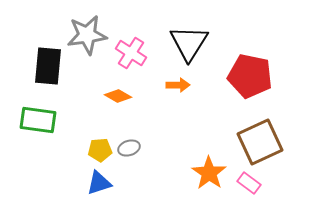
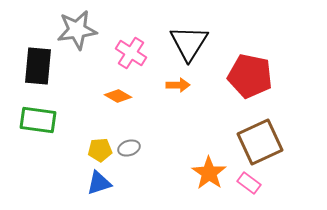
gray star: moved 10 px left, 5 px up
black rectangle: moved 10 px left
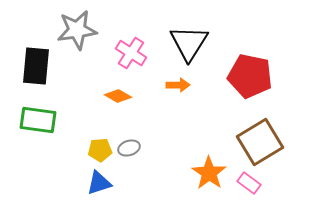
black rectangle: moved 2 px left
brown square: rotated 6 degrees counterclockwise
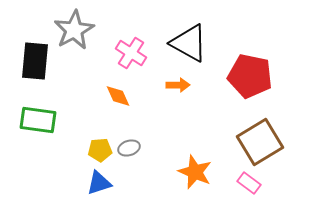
gray star: moved 3 px left; rotated 21 degrees counterclockwise
black triangle: rotated 33 degrees counterclockwise
black rectangle: moved 1 px left, 5 px up
orange diamond: rotated 36 degrees clockwise
orange star: moved 14 px left, 1 px up; rotated 12 degrees counterclockwise
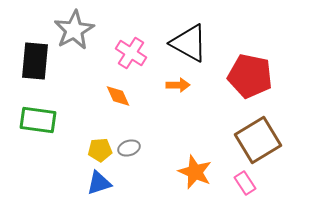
brown square: moved 2 px left, 2 px up
pink rectangle: moved 4 px left; rotated 20 degrees clockwise
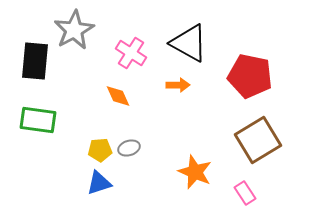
pink rectangle: moved 10 px down
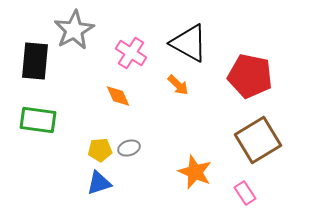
orange arrow: rotated 45 degrees clockwise
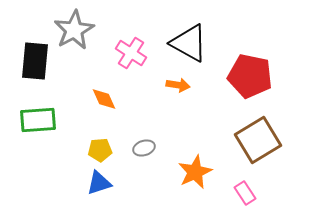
orange arrow: rotated 35 degrees counterclockwise
orange diamond: moved 14 px left, 3 px down
green rectangle: rotated 12 degrees counterclockwise
gray ellipse: moved 15 px right
orange star: rotated 24 degrees clockwise
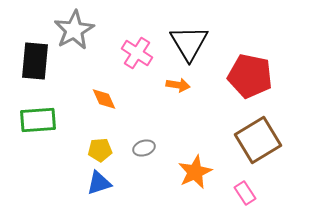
black triangle: rotated 30 degrees clockwise
pink cross: moved 6 px right
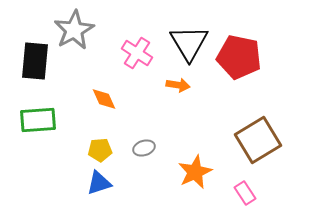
red pentagon: moved 11 px left, 19 px up
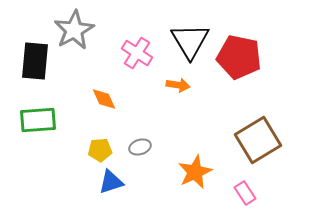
black triangle: moved 1 px right, 2 px up
gray ellipse: moved 4 px left, 1 px up
blue triangle: moved 12 px right, 1 px up
